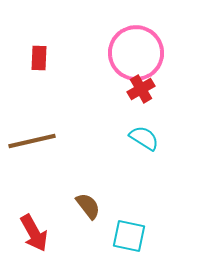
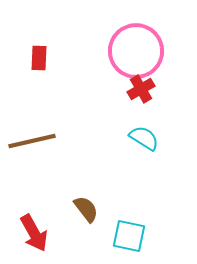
pink circle: moved 2 px up
brown semicircle: moved 2 px left, 3 px down
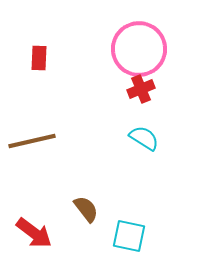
pink circle: moved 3 px right, 2 px up
red cross: rotated 8 degrees clockwise
red arrow: rotated 24 degrees counterclockwise
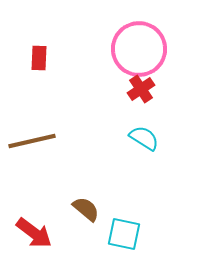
red cross: rotated 12 degrees counterclockwise
brown semicircle: rotated 12 degrees counterclockwise
cyan square: moved 5 px left, 2 px up
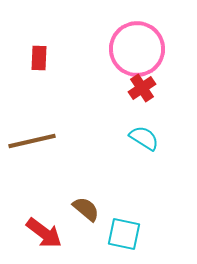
pink circle: moved 2 px left
red cross: moved 1 px right, 1 px up
red arrow: moved 10 px right
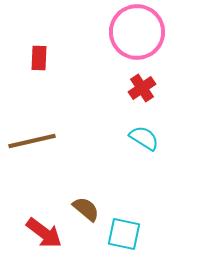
pink circle: moved 17 px up
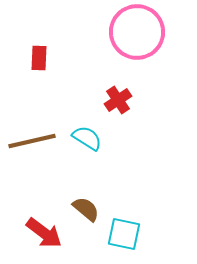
red cross: moved 24 px left, 12 px down
cyan semicircle: moved 57 px left
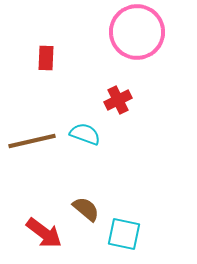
red rectangle: moved 7 px right
red cross: rotated 8 degrees clockwise
cyan semicircle: moved 2 px left, 4 px up; rotated 12 degrees counterclockwise
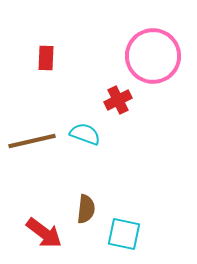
pink circle: moved 16 px right, 24 px down
brown semicircle: rotated 56 degrees clockwise
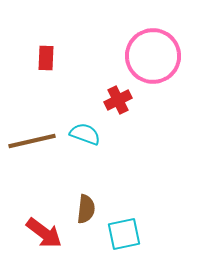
cyan square: rotated 24 degrees counterclockwise
